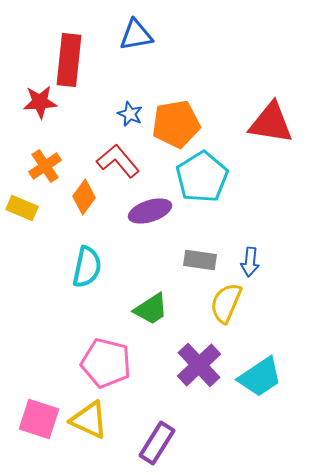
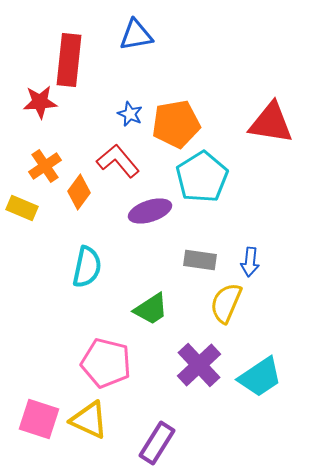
orange diamond: moved 5 px left, 5 px up
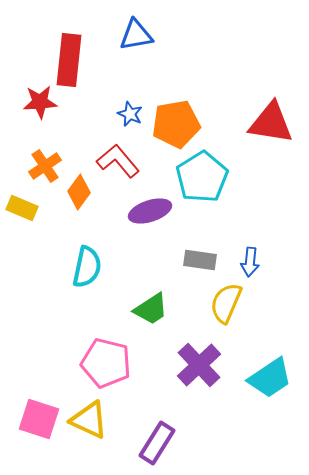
cyan trapezoid: moved 10 px right, 1 px down
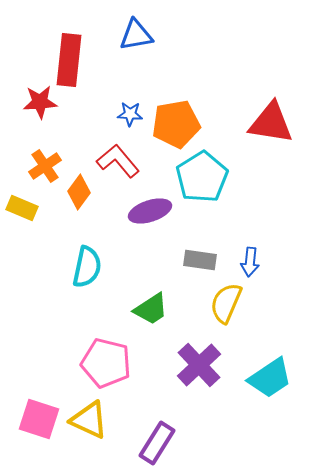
blue star: rotated 20 degrees counterclockwise
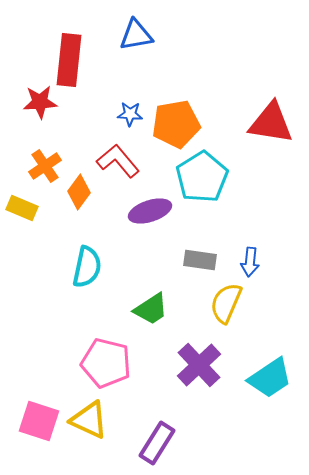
pink square: moved 2 px down
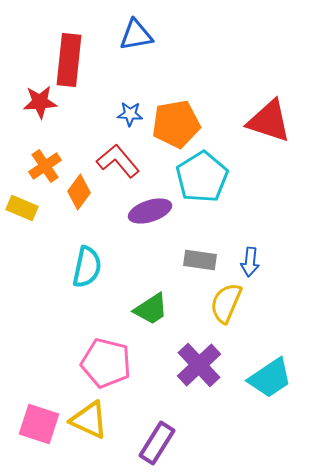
red triangle: moved 2 px left, 2 px up; rotated 9 degrees clockwise
pink square: moved 3 px down
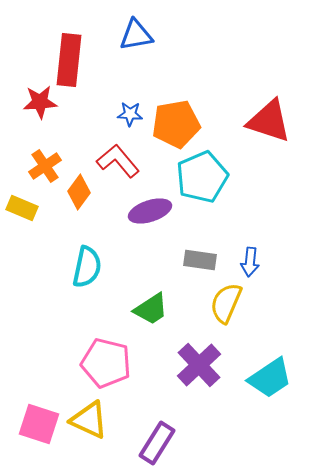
cyan pentagon: rotated 9 degrees clockwise
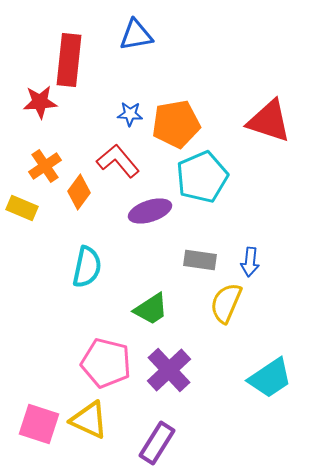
purple cross: moved 30 px left, 5 px down
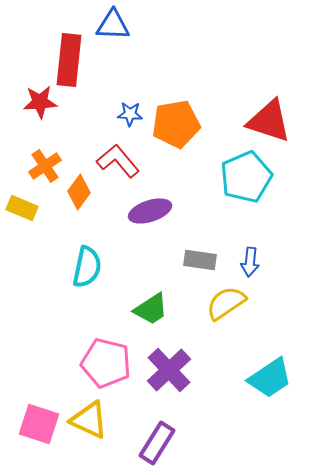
blue triangle: moved 23 px left, 10 px up; rotated 12 degrees clockwise
cyan pentagon: moved 44 px right
yellow semicircle: rotated 33 degrees clockwise
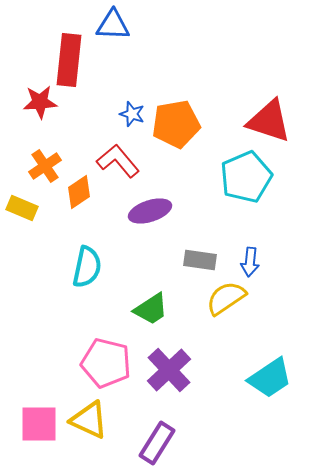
blue star: moved 2 px right; rotated 15 degrees clockwise
orange diamond: rotated 20 degrees clockwise
yellow semicircle: moved 5 px up
pink square: rotated 18 degrees counterclockwise
